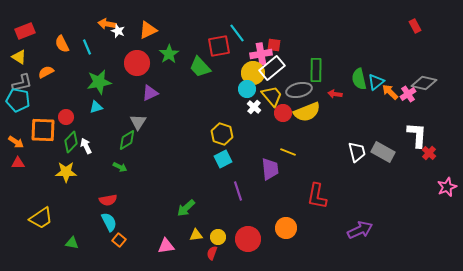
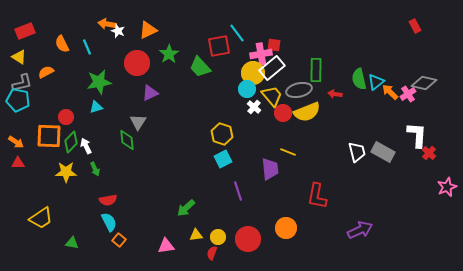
orange square at (43, 130): moved 6 px right, 6 px down
green diamond at (127, 140): rotated 65 degrees counterclockwise
green arrow at (120, 167): moved 25 px left, 2 px down; rotated 40 degrees clockwise
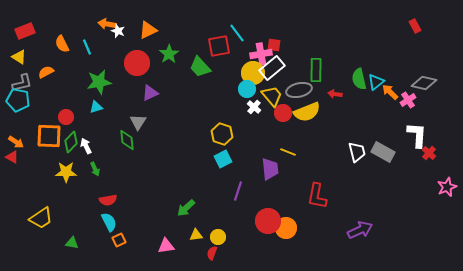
pink cross at (408, 94): moved 6 px down
red triangle at (18, 163): moved 6 px left, 6 px up; rotated 32 degrees clockwise
purple line at (238, 191): rotated 36 degrees clockwise
red circle at (248, 239): moved 20 px right, 18 px up
orange square at (119, 240): rotated 24 degrees clockwise
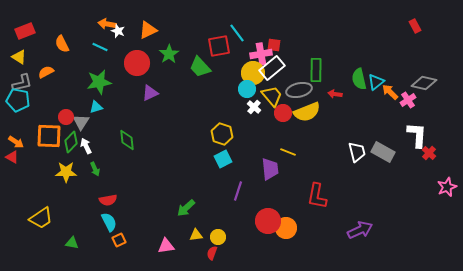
cyan line at (87, 47): moved 13 px right; rotated 42 degrees counterclockwise
gray triangle at (138, 122): moved 57 px left
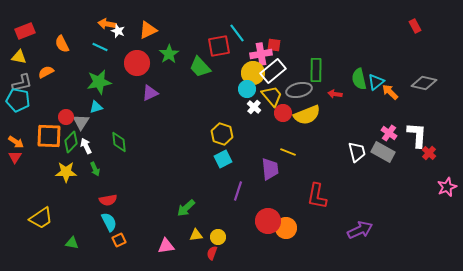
yellow triangle at (19, 57): rotated 21 degrees counterclockwise
white rectangle at (272, 68): moved 1 px right, 3 px down
pink cross at (408, 100): moved 19 px left, 33 px down; rotated 21 degrees counterclockwise
yellow semicircle at (307, 112): moved 3 px down
green diamond at (127, 140): moved 8 px left, 2 px down
red triangle at (12, 157): moved 3 px right; rotated 32 degrees clockwise
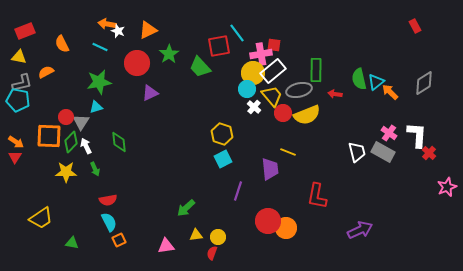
gray diamond at (424, 83): rotated 45 degrees counterclockwise
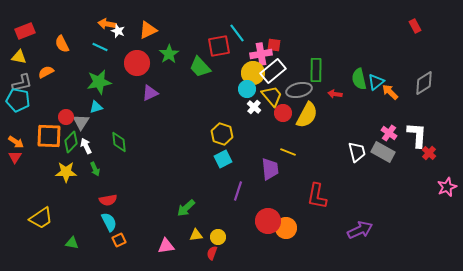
yellow semicircle at (307, 115): rotated 40 degrees counterclockwise
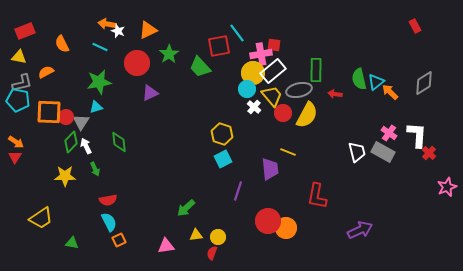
orange square at (49, 136): moved 24 px up
yellow star at (66, 172): moved 1 px left, 4 px down
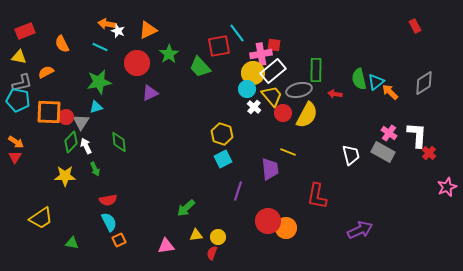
white trapezoid at (357, 152): moved 6 px left, 3 px down
